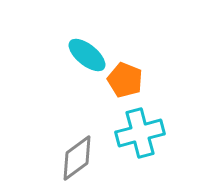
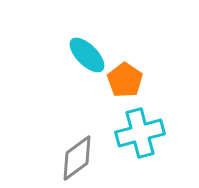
cyan ellipse: rotated 6 degrees clockwise
orange pentagon: rotated 12 degrees clockwise
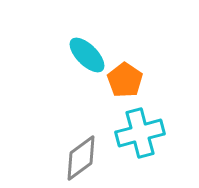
gray diamond: moved 4 px right
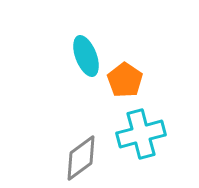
cyan ellipse: moved 1 px left, 1 px down; rotated 24 degrees clockwise
cyan cross: moved 1 px right, 1 px down
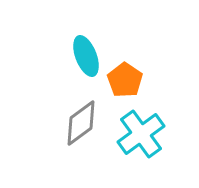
cyan cross: rotated 21 degrees counterclockwise
gray diamond: moved 35 px up
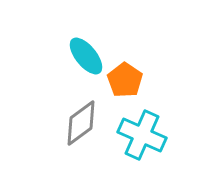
cyan ellipse: rotated 18 degrees counterclockwise
cyan cross: moved 1 px right, 1 px down; rotated 30 degrees counterclockwise
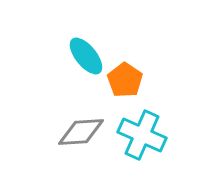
gray diamond: moved 9 px down; rotated 33 degrees clockwise
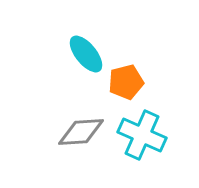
cyan ellipse: moved 2 px up
orange pentagon: moved 1 px right, 2 px down; rotated 24 degrees clockwise
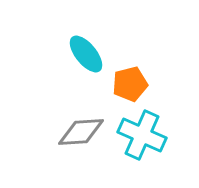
orange pentagon: moved 4 px right, 2 px down
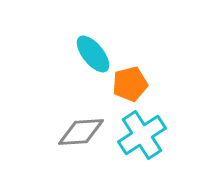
cyan ellipse: moved 7 px right
cyan cross: rotated 33 degrees clockwise
